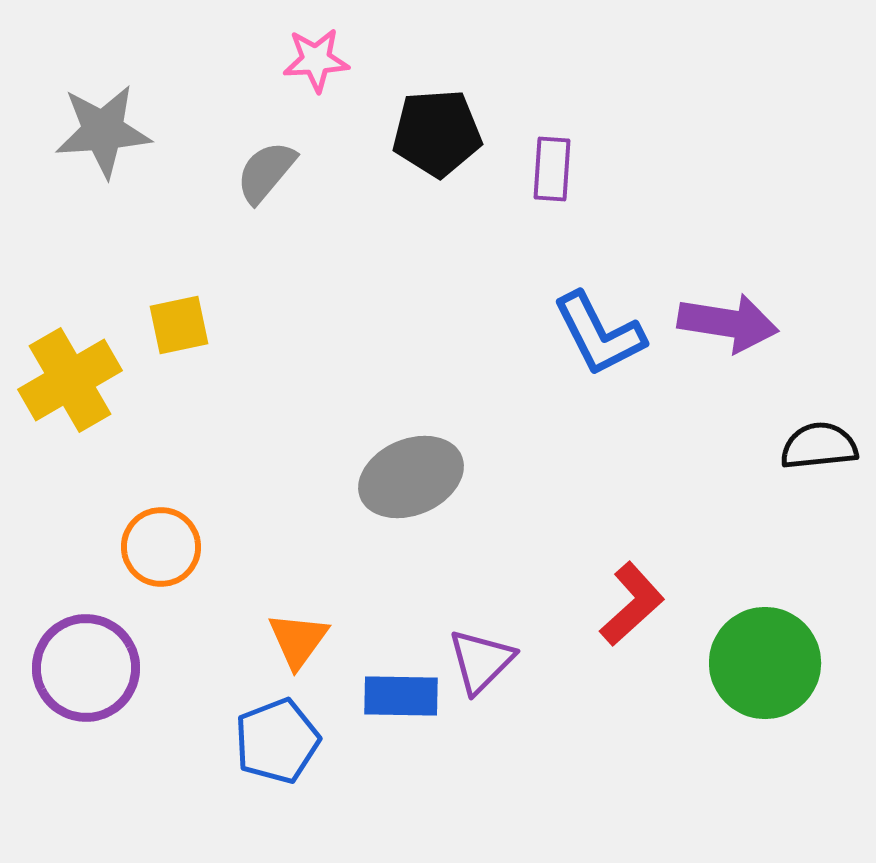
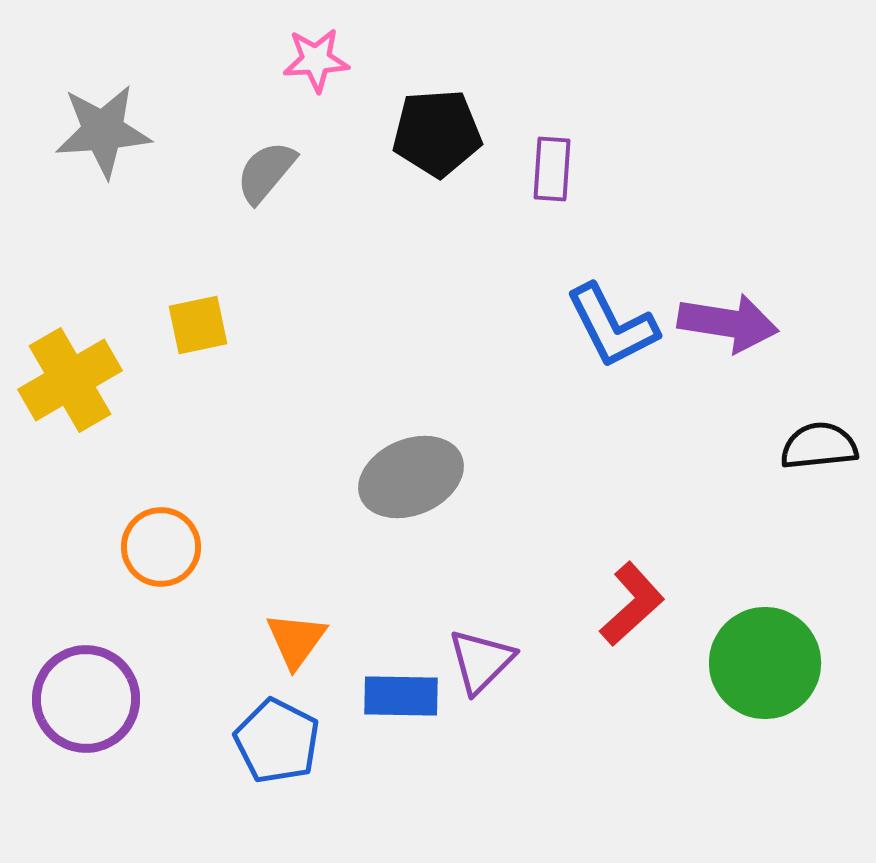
yellow square: moved 19 px right
blue L-shape: moved 13 px right, 8 px up
orange triangle: moved 2 px left
purple circle: moved 31 px down
blue pentagon: rotated 24 degrees counterclockwise
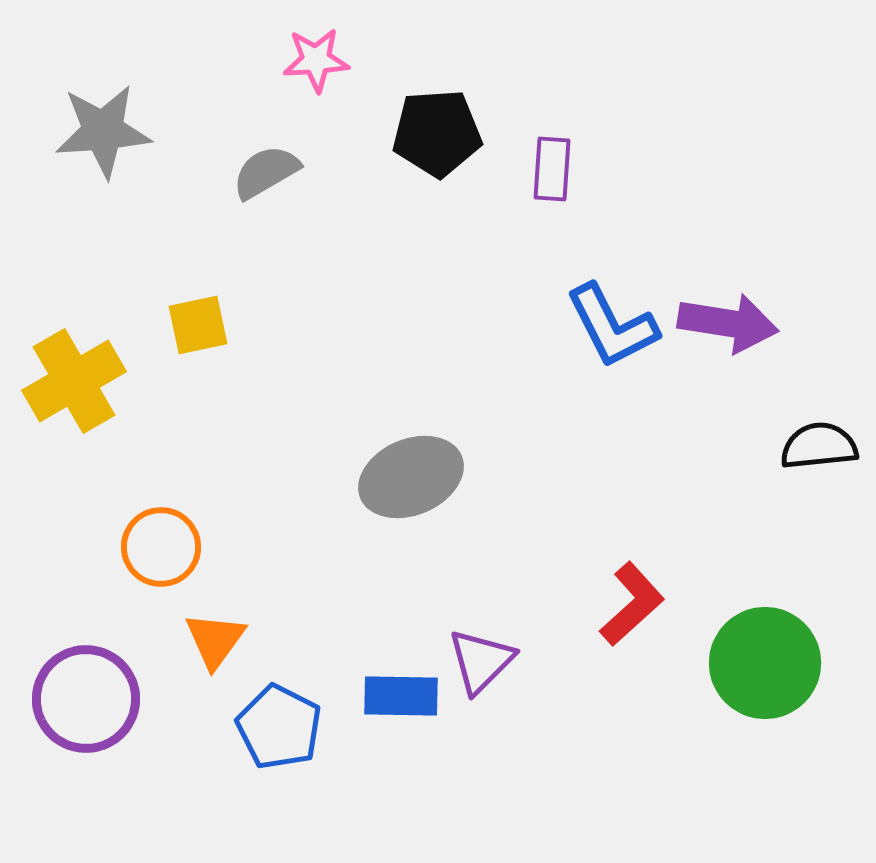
gray semicircle: rotated 20 degrees clockwise
yellow cross: moved 4 px right, 1 px down
orange triangle: moved 81 px left
blue pentagon: moved 2 px right, 14 px up
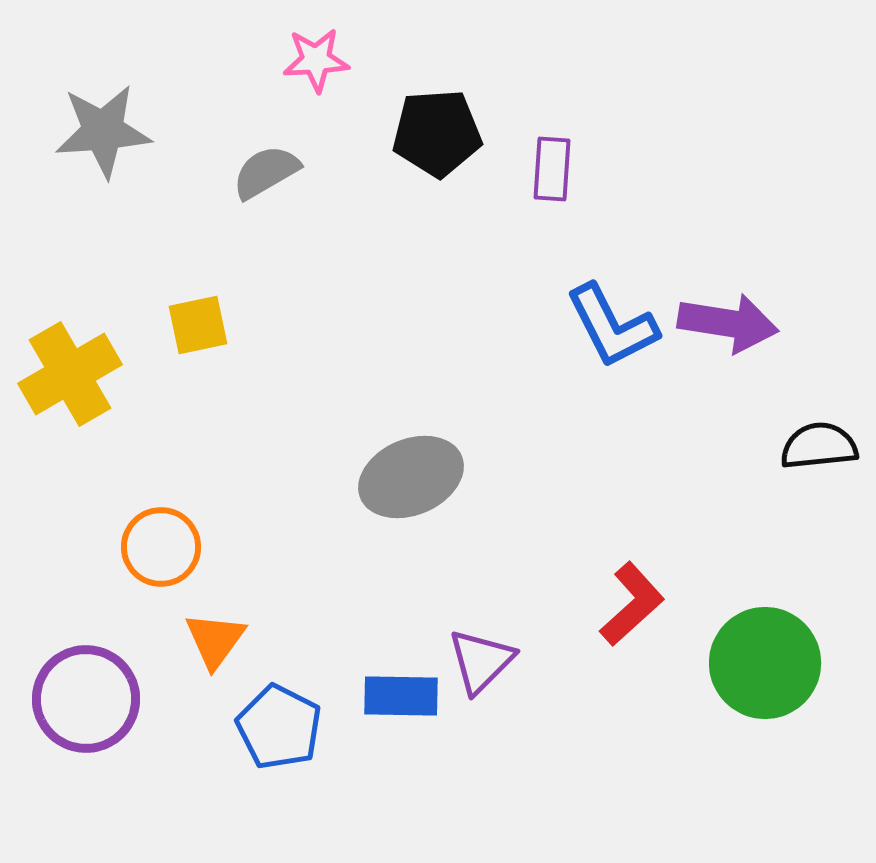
yellow cross: moved 4 px left, 7 px up
